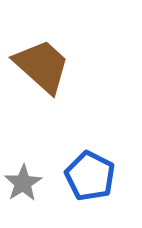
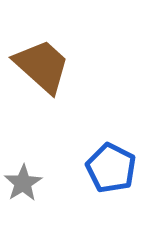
blue pentagon: moved 21 px right, 8 px up
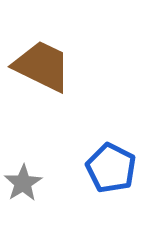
brown trapezoid: rotated 16 degrees counterclockwise
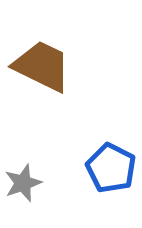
gray star: rotated 12 degrees clockwise
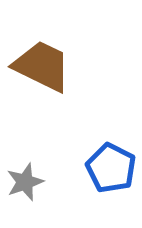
gray star: moved 2 px right, 1 px up
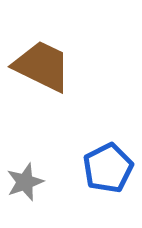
blue pentagon: moved 3 px left; rotated 18 degrees clockwise
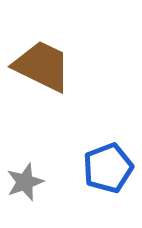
blue pentagon: rotated 6 degrees clockwise
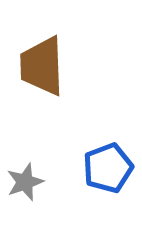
brown trapezoid: rotated 118 degrees counterclockwise
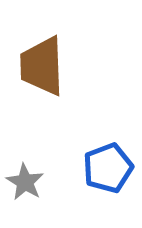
gray star: rotated 21 degrees counterclockwise
